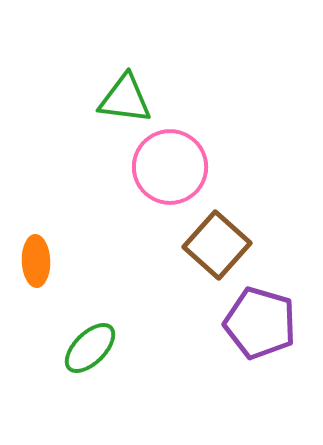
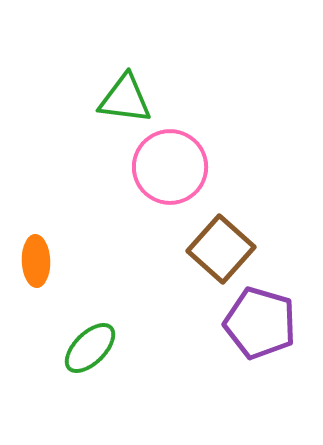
brown square: moved 4 px right, 4 px down
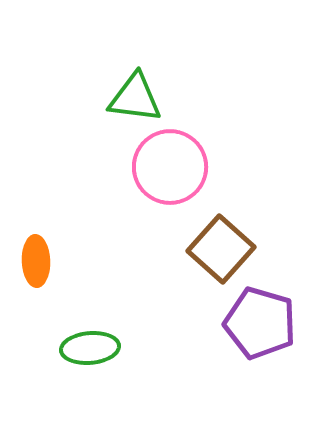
green triangle: moved 10 px right, 1 px up
green ellipse: rotated 40 degrees clockwise
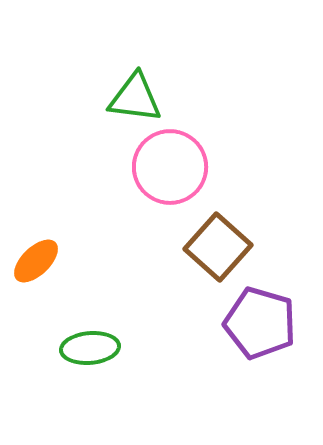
brown square: moved 3 px left, 2 px up
orange ellipse: rotated 48 degrees clockwise
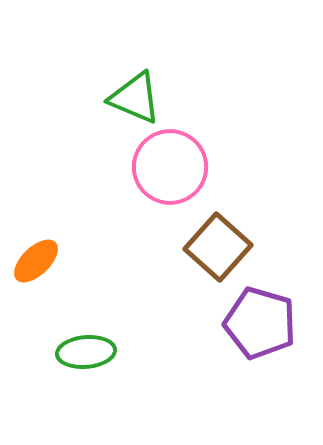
green triangle: rotated 16 degrees clockwise
green ellipse: moved 4 px left, 4 px down
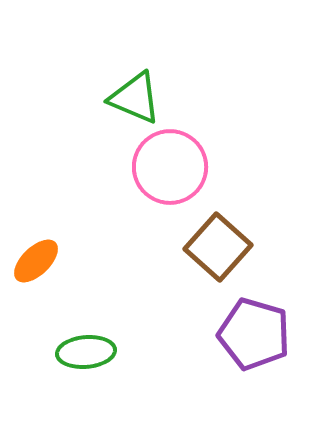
purple pentagon: moved 6 px left, 11 px down
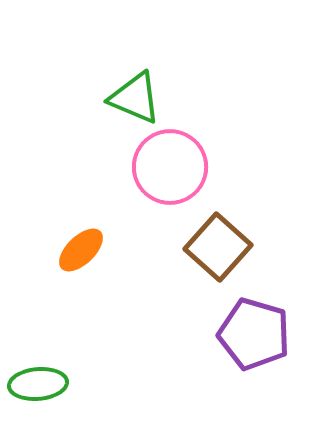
orange ellipse: moved 45 px right, 11 px up
green ellipse: moved 48 px left, 32 px down
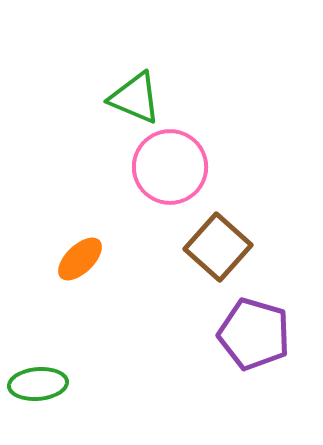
orange ellipse: moved 1 px left, 9 px down
